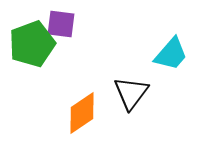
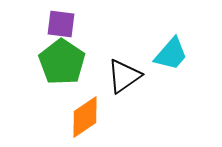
green pentagon: moved 30 px right, 18 px down; rotated 18 degrees counterclockwise
black triangle: moved 7 px left, 17 px up; rotated 18 degrees clockwise
orange diamond: moved 3 px right, 4 px down
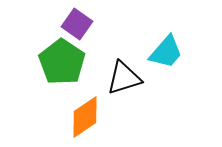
purple square: moved 16 px right; rotated 28 degrees clockwise
cyan trapezoid: moved 5 px left, 2 px up
black triangle: moved 2 px down; rotated 18 degrees clockwise
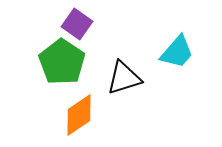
cyan trapezoid: moved 11 px right
orange diamond: moved 6 px left, 2 px up
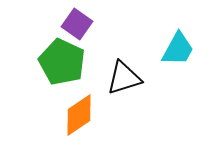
cyan trapezoid: moved 1 px right, 3 px up; rotated 12 degrees counterclockwise
green pentagon: rotated 9 degrees counterclockwise
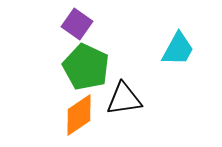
green pentagon: moved 24 px right, 5 px down
black triangle: moved 21 px down; rotated 9 degrees clockwise
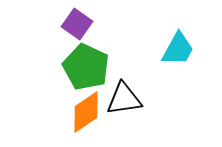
orange diamond: moved 7 px right, 3 px up
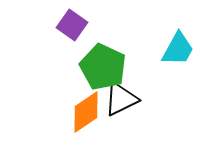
purple square: moved 5 px left, 1 px down
green pentagon: moved 17 px right
black triangle: moved 3 px left; rotated 18 degrees counterclockwise
